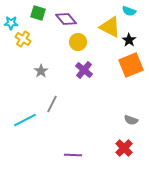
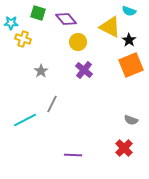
yellow cross: rotated 14 degrees counterclockwise
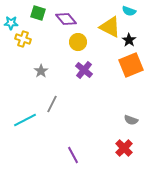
purple line: rotated 60 degrees clockwise
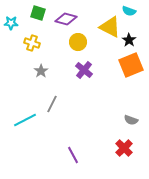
purple diamond: rotated 35 degrees counterclockwise
yellow cross: moved 9 px right, 4 px down
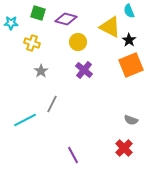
cyan semicircle: rotated 48 degrees clockwise
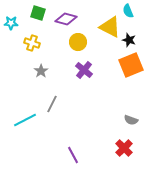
cyan semicircle: moved 1 px left
black star: rotated 16 degrees counterclockwise
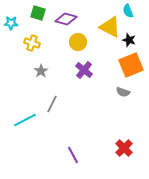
gray semicircle: moved 8 px left, 28 px up
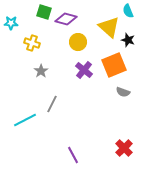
green square: moved 6 px right, 1 px up
yellow triangle: moved 1 px left; rotated 15 degrees clockwise
black star: moved 1 px left
orange square: moved 17 px left
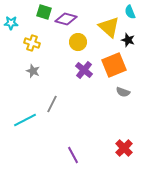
cyan semicircle: moved 2 px right, 1 px down
gray star: moved 8 px left; rotated 16 degrees counterclockwise
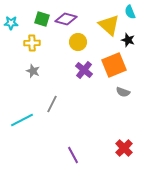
green square: moved 2 px left, 7 px down
yellow triangle: moved 2 px up
yellow cross: rotated 21 degrees counterclockwise
cyan line: moved 3 px left
